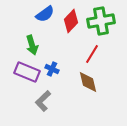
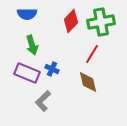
blue semicircle: moved 18 px left; rotated 36 degrees clockwise
green cross: moved 1 px down
purple rectangle: moved 1 px down
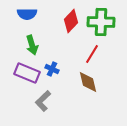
green cross: rotated 12 degrees clockwise
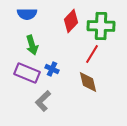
green cross: moved 4 px down
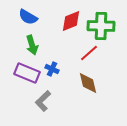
blue semicircle: moved 1 px right, 3 px down; rotated 30 degrees clockwise
red diamond: rotated 25 degrees clockwise
red line: moved 3 px left, 1 px up; rotated 18 degrees clockwise
brown diamond: moved 1 px down
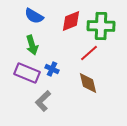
blue semicircle: moved 6 px right, 1 px up
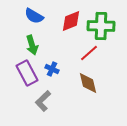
purple rectangle: rotated 40 degrees clockwise
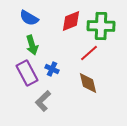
blue semicircle: moved 5 px left, 2 px down
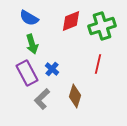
green cross: moved 1 px right; rotated 20 degrees counterclockwise
green arrow: moved 1 px up
red line: moved 9 px right, 11 px down; rotated 36 degrees counterclockwise
blue cross: rotated 16 degrees clockwise
brown diamond: moved 13 px left, 13 px down; rotated 30 degrees clockwise
gray L-shape: moved 1 px left, 2 px up
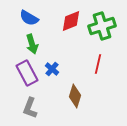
gray L-shape: moved 12 px left, 9 px down; rotated 25 degrees counterclockwise
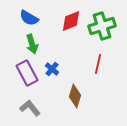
gray L-shape: rotated 120 degrees clockwise
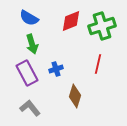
blue cross: moved 4 px right; rotated 32 degrees clockwise
